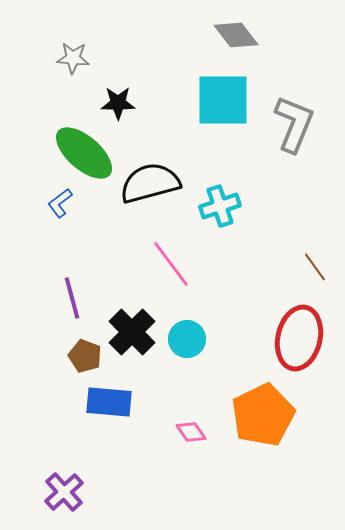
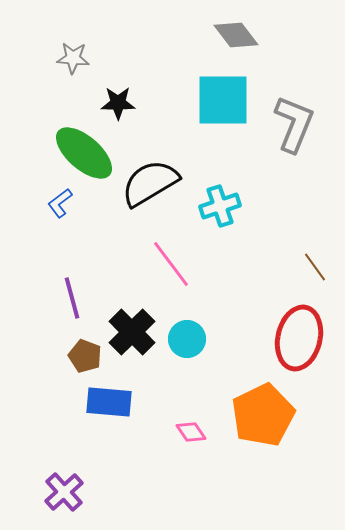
black semicircle: rotated 16 degrees counterclockwise
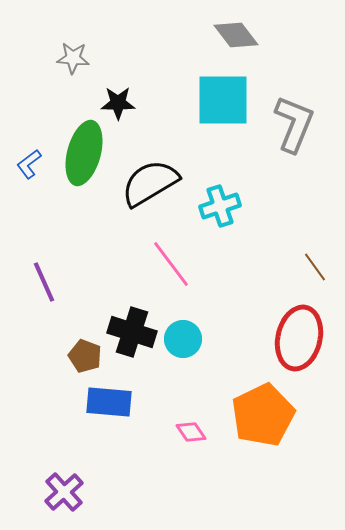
green ellipse: rotated 64 degrees clockwise
blue L-shape: moved 31 px left, 39 px up
purple line: moved 28 px left, 16 px up; rotated 9 degrees counterclockwise
black cross: rotated 27 degrees counterclockwise
cyan circle: moved 4 px left
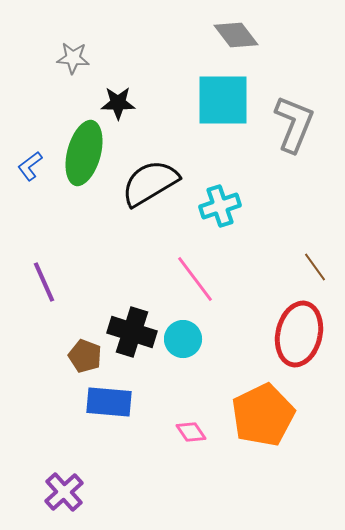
blue L-shape: moved 1 px right, 2 px down
pink line: moved 24 px right, 15 px down
red ellipse: moved 4 px up
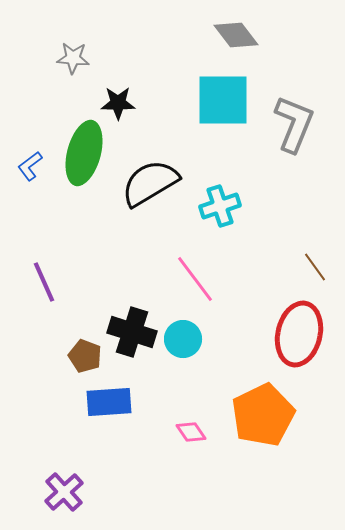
blue rectangle: rotated 9 degrees counterclockwise
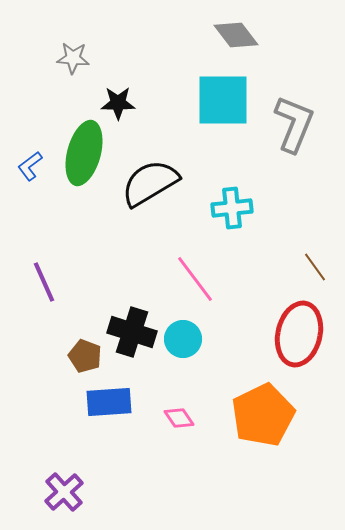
cyan cross: moved 12 px right, 2 px down; rotated 12 degrees clockwise
pink diamond: moved 12 px left, 14 px up
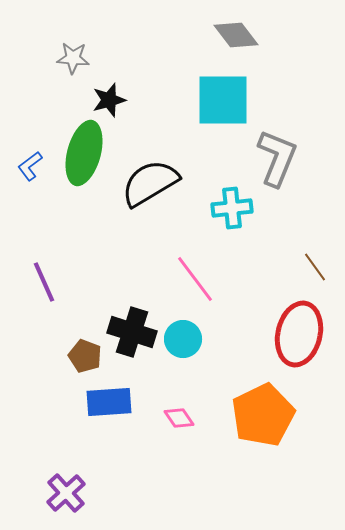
black star: moved 9 px left, 3 px up; rotated 16 degrees counterclockwise
gray L-shape: moved 17 px left, 34 px down
purple cross: moved 2 px right, 1 px down
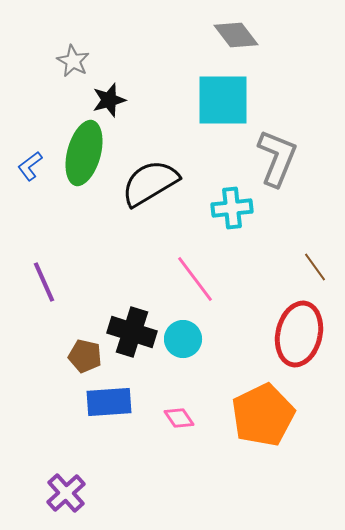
gray star: moved 3 px down; rotated 24 degrees clockwise
brown pentagon: rotated 8 degrees counterclockwise
